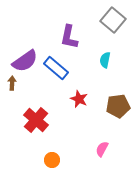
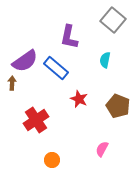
brown pentagon: rotated 30 degrees clockwise
red cross: rotated 15 degrees clockwise
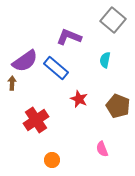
purple L-shape: rotated 100 degrees clockwise
pink semicircle: rotated 49 degrees counterclockwise
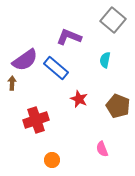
purple semicircle: moved 1 px up
red cross: rotated 15 degrees clockwise
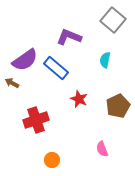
brown arrow: rotated 64 degrees counterclockwise
brown pentagon: rotated 25 degrees clockwise
